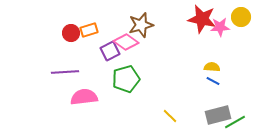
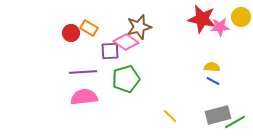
brown star: moved 2 px left, 2 px down
orange rectangle: moved 2 px up; rotated 48 degrees clockwise
purple square: rotated 24 degrees clockwise
purple line: moved 18 px right
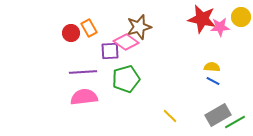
orange rectangle: rotated 30 degrees clockwise
gray rectangle: rotated 15 degrees counterclockwise
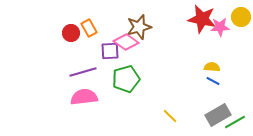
purple line: rotated 12 degrees counterclockwise
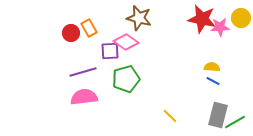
yellow circle: moved 1 px down
brown star: moved 9 px up; rotated 30 degrees clockwise
gray rectangle: rotated 45 degrees counterclockwise
